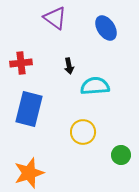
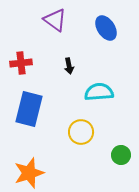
purple triangle: moved 2 px down
cyan semicircle: moved 4 px right, 6 px down
yellow circle: moved 2 px left
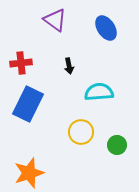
blue rectangle: moved 1 px left, 5 px up; rotated 12 degrees clockwise
green circle: moved 4 px left, 10 px up
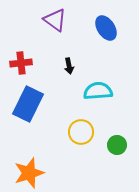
cyan semicircle: moved 1 px left, 1 px up
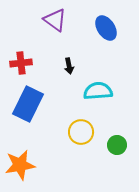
orange star: moved 9 px left, 8 px up; rotated 8 degrees clockwise
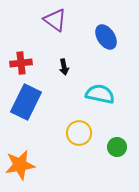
blue ellipse: moved 9 px down
black arrow: moved 5 px left, 1 px down
cyan semicircle: moved 2 px right, 3 px down; rotated 16 degrees clockwise
blue rectangle: moved 2 px left, 2 px up
yellow circle: moved 2 px left, 1 px down
green circle: moved 2 px down
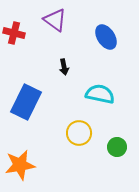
red cross: moved 7 px left, 30 px up; rotated 20 degrees clockwise
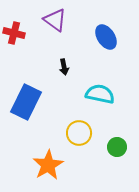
orange star: moved 28 px right; rotated 20 degrees counterclockwise
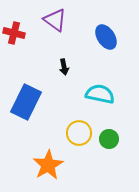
green circle: moved 8 px left, 8 px up
